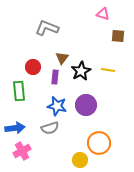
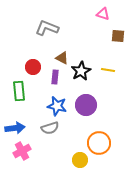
brown triangle: rotated 40 degrees counterclockwise
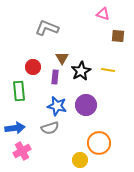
brown triangle: rotated 32 degrees clockwise
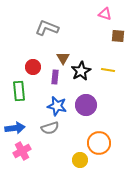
pink triangle: moved 2 px right
brown triangle: moved 1 px right
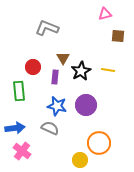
pink triangle: rotated 32 degrees counterclockwise
gray semicircle: rotated 138 degrees counterclockwise
pink cross: rotated 24 degrees counterclockwise
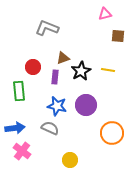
brown triangle: rotated 40 degrees clockwise
orange circle: moved 13 px right, 10 px up
yellow circle: moved 10 px left
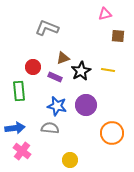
purple rectangle: rotated 72 degrees counterclockwise
gray semicircle: rotated 18 degrees counterclockwise
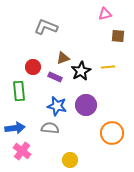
gray L-shape: moved 1 px left, 1 px up
yellow line: moved 3 px up; rotated 16 degrees counterclockwise
